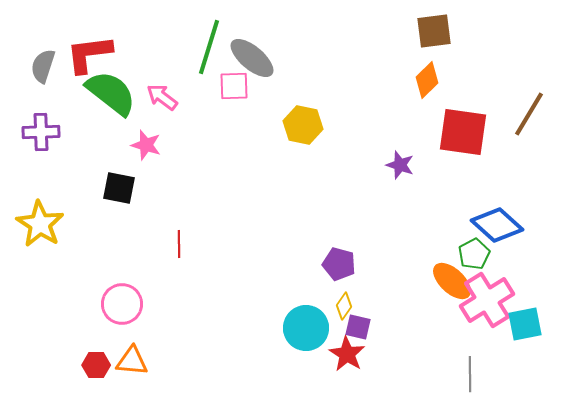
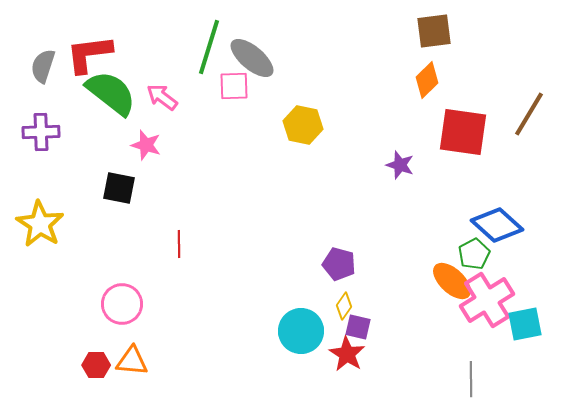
cyan circle: moved 5 px left, 3 px down
gray line: moved 1 px right, 5 px down
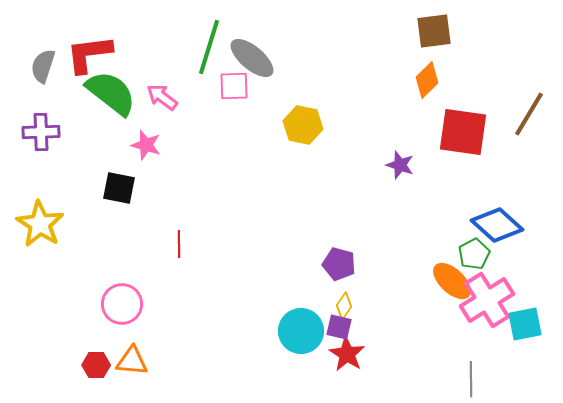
purple square: moved 19 px left
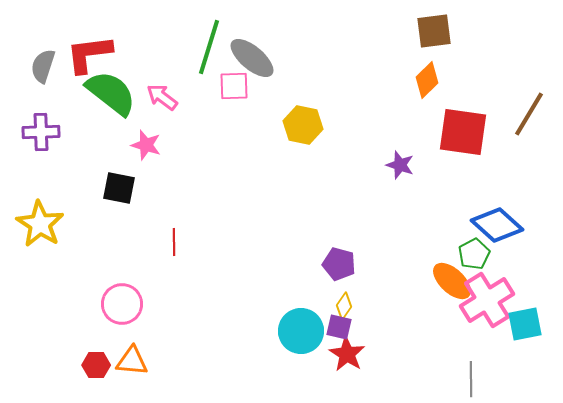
red line: moved 5 px left, 2 px up
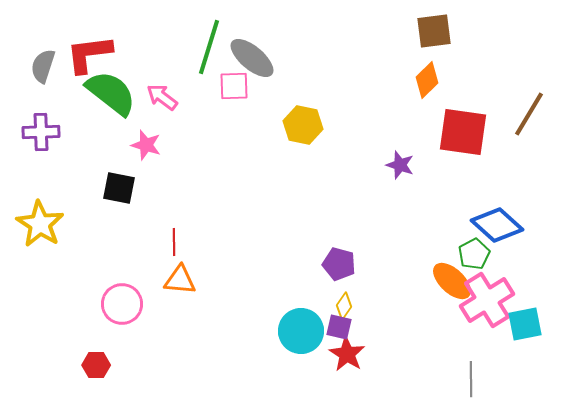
orange triangle: moved 48 px right, 81 px up
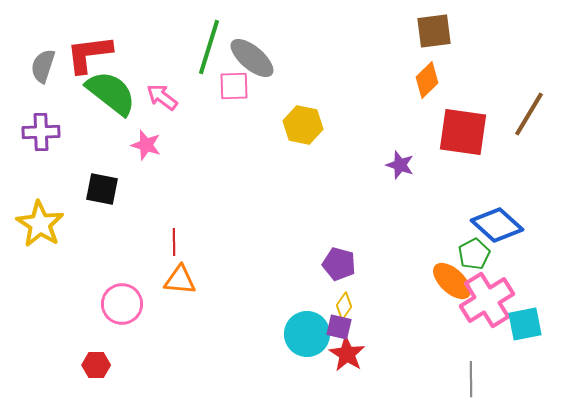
black square: moved 17 px left, 1 px down
cyan circle: moved 6 px right, 3 px down
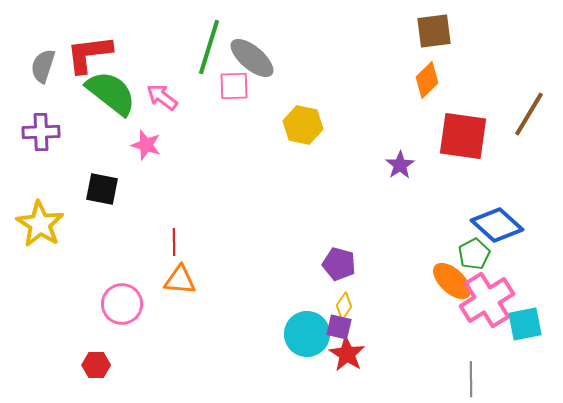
red square: moved 4 px down
purple star: rotated 20 degrees clockwise
